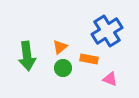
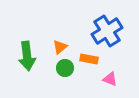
green circle: moved 2 px right
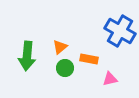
blue cross: moved 13 px right; rotated 28 degrees counterclockwise
green arrow: rotated 12 degrees clockwise
pink triangle: rotated 35 degrees counterclockwise
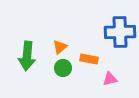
blue cross: moved 1 px down; rotated 32 degrees counterclockwise
green circle: moved 2 px left
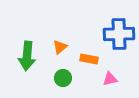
blue cross: moved 1 px left, 2 px down
green circle: moved 10 px down
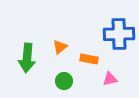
green arrow: moved 2 px down
green circle: moved 1 px right, 3 px down
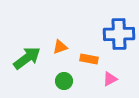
orange triangle: rotated 21 degrees clockwise
green arrow: rotated 132 degrees counterclockwise
pink triangle: rotated 14 degrees counterclockwise
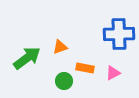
orange rectangle: moved 4 px left, 9 px down
pink triangle: moved 3 px right, 6 px up
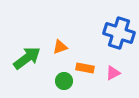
blue cross: moved 1 px up; rotated 20 degrees clockwise
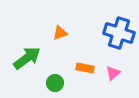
orange triangle: moved 14 px up
pink triangle: rotated 14 degrees counterclockwise
green circle: moved 9 px left, 2 px down
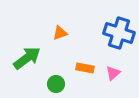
green circle: moved 1 px right, 1 px down
